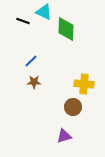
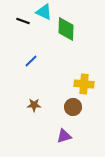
brown star: moved 23 px down
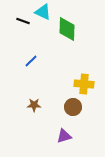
cyan triangle: moved 1 px left
green diamond: moved 1 px right
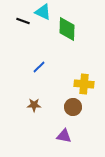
blue line: moved 8 px right, 6 px down
purple triangle: rotated 28 degrees clockwise
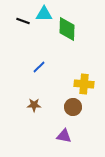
cyan triangle: moved 1 px right, 2 px down; rotated 24 degrees counterclockwise
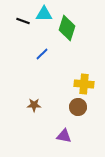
green diamond: moved 1 px up; rotated 15 degrees clockwise
blue line: moved 3 px right, 13 px up
brown circle: moved 5 px right
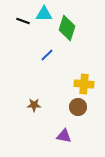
blue line: moved 5 px right, 1 px down
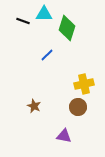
yellow cross: rotated 18 degrees counterclockwise
brown star: moved 1 px down; rotated 24 degrees clockwise
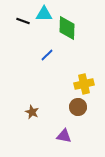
green diamond: rotated 15 degrees counterclockwise
brown star: moved 2 px left, 6 px down
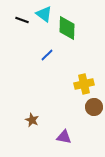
cyan triangle: rotated 36 degrees clockwise
black line: moved 1 px left, 1 px up
brown circle: moved 16 px right
brown star: moved 8 px down
purple triangle: moved 1 px down
